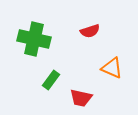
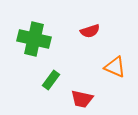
orange triangle: moved 3 px right, 1 px up
red trapezoid: moved 1 px right, 1 px down
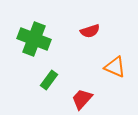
green cross: rotated 8 degrees clockwise
green rectangle: moved 2 px left
red trapezoid: rotated 120 degrees clockwise
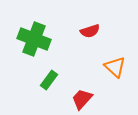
orange triangle: rotated 20 degrees clockwise
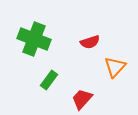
red semicircle: moved 11 px down
orange triangle: rotated 30 degrees clockwise
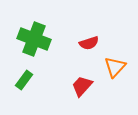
red semicircle: moved 1 px left, 1 px down
green rectangle: moved 25 px left
red trapezoid: moved 13 px up
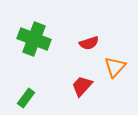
green rectangle: moved 2 px right, 18 px down
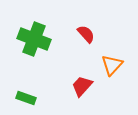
red semicircle: moved 3 px left, 9 px up; rotated 114 degrees counterclockwise
orange triangle: moved 3 px left, 2 px up
green rectangle: rotated 72 degrees clockwise
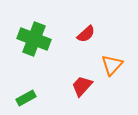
red semicircle: rotated 90 degrees clockwise
green rectangle: rotated 48 degrees counterclockwise
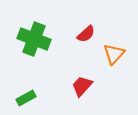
orange triangle: moved 2 px right, 11 px up
